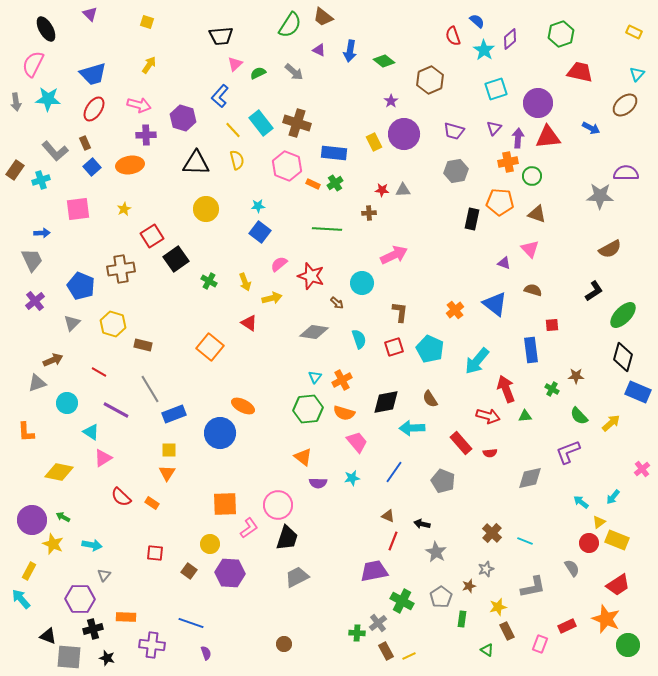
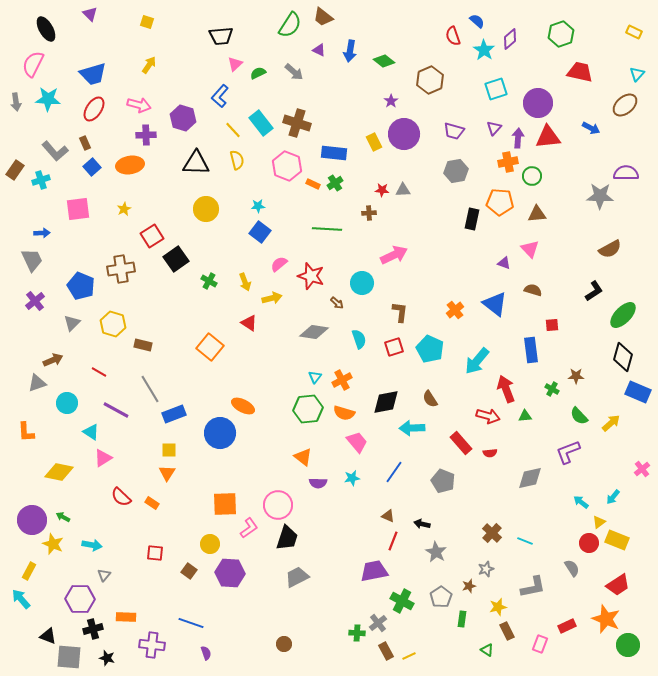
brown triangle at (537, 214): rotated 24 degrees counterclockwise
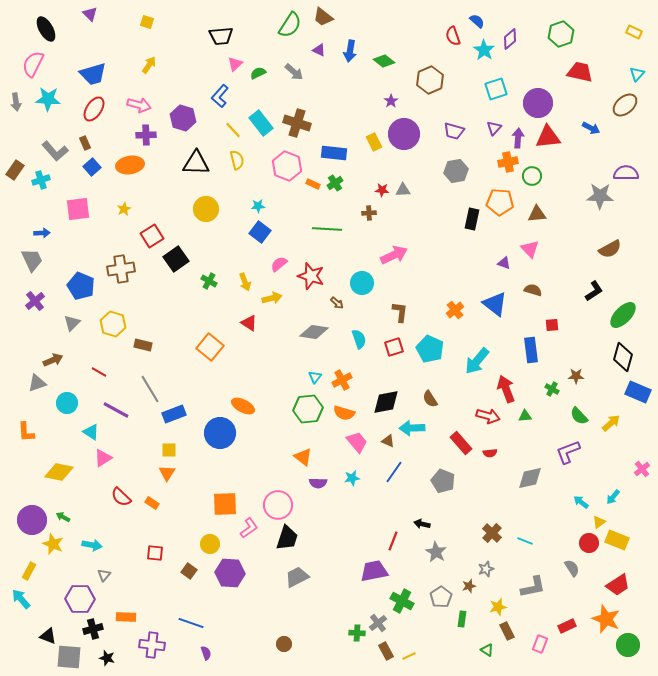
brown triangle at (388, 516): moved 75 px up
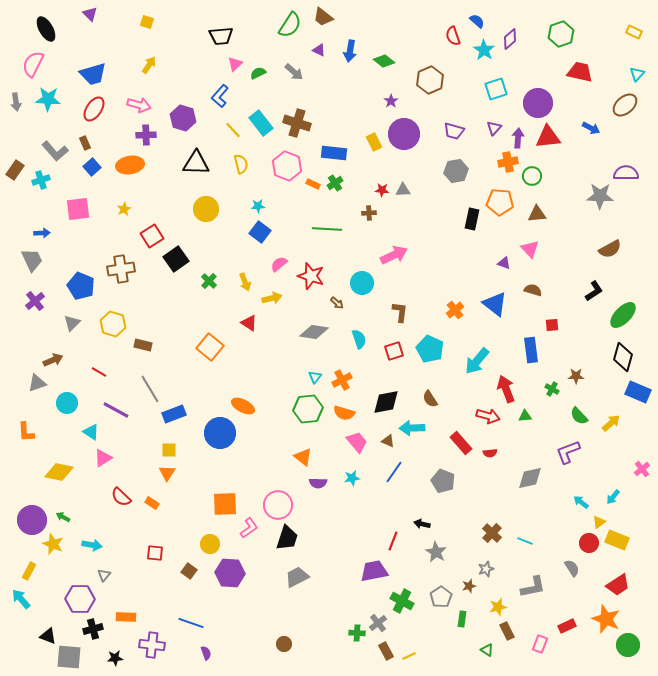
yellow semicircle at (237, 160): moved 4 px right, 4 px down
green cross at (209, 281): rotated 14 degrees clockwise
red square at (394, 347): moved 4 px down
black star at (107, 658): moved 8 px right; rotated 21 degrees counterclockwise
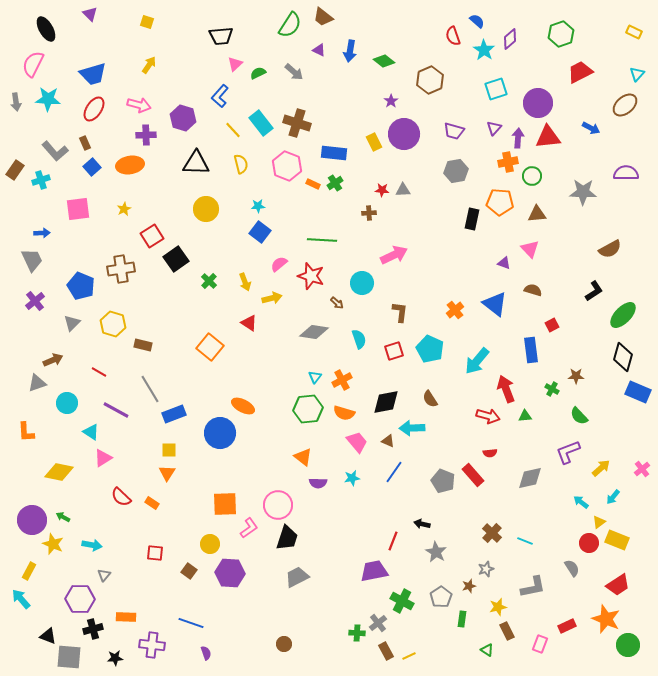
red trapezoid at (580, 72): rotated 40 degrees counterclockwise
gray star at (600, 196): moved 17 px left, 4 px up
green line at (327, 229): moved 5 px left, 11 px down
red square at (552, 325): rotated 24 degrees counterclockwise
yellow arrow at (611, 423): moved 10 px left, 45 px down
red rectangle at (461, 443): moved 12 px right, 32 px down
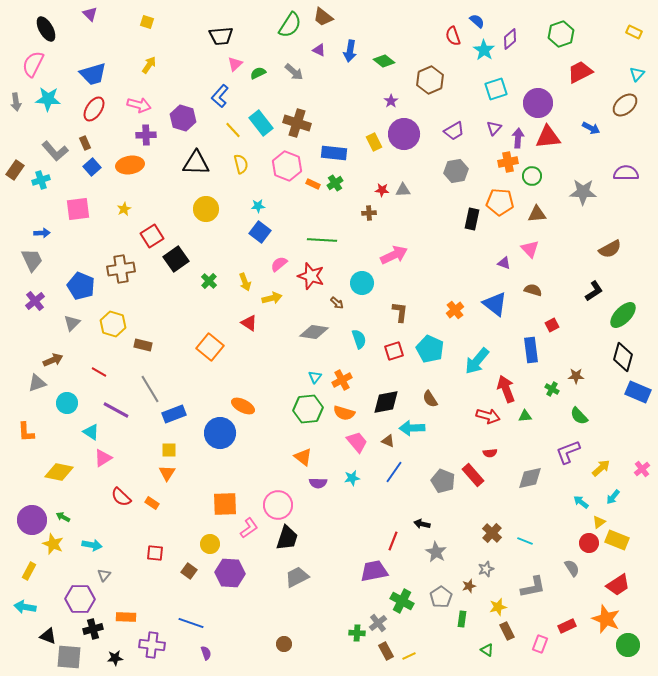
purple trapezoid at (454, 131): rotated 45 degrees counterclockwise
cyan arrow at (21, 599): moved 4 px right, 8 px down; rotated 40 degrees counterclockwise
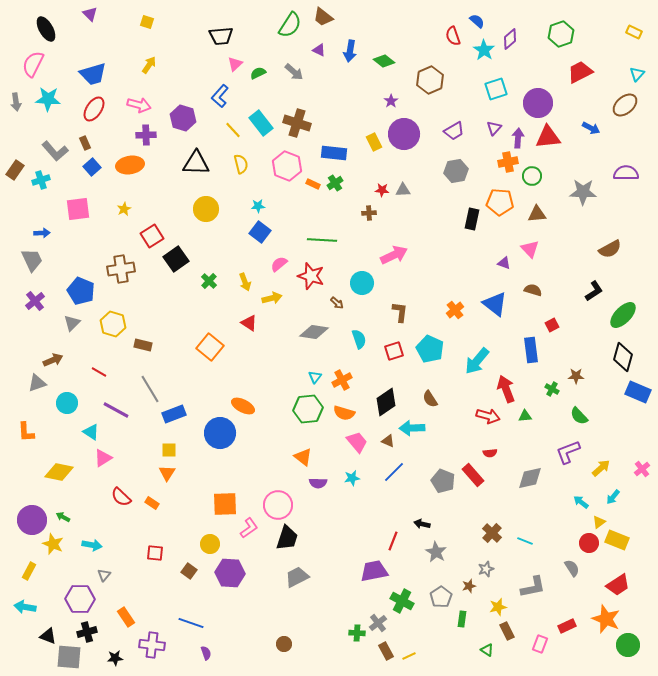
blue pentagon at (81, 286): moved 5 px down
black diamond at (386, 402): rotated 24 degrees counterclockwise
blue line at (394, 472): rotated 10 degrees clockwise
orange rectangle at (126, 617): rotated 54 degrees clockwise
black cross at (93, 629): moved 6 px left, 3 px down
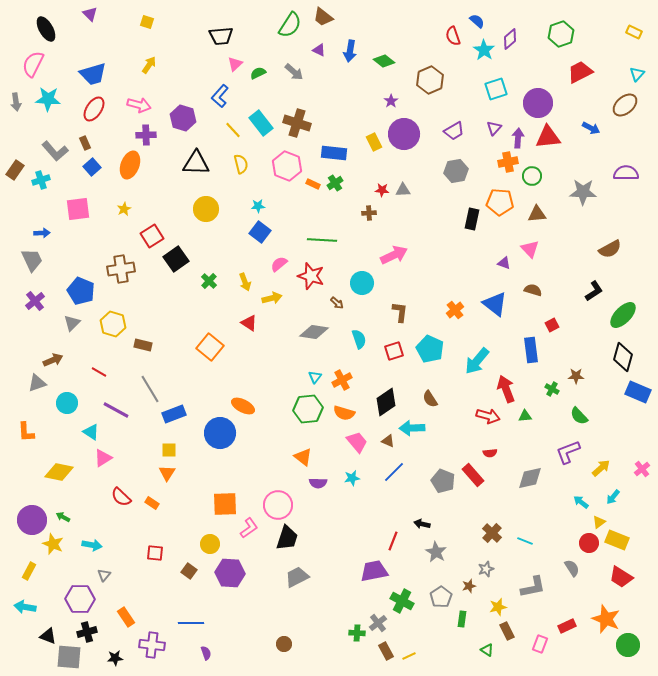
orange ellipse at (130, 165): rotated 60 degrees counterclockwise
red trapezoid at (618, 585): moved 3 px right, 8 px up; rotated 65 degrees clockwise
blue line at (191, 623): rotated 20 degrees counterclockwise
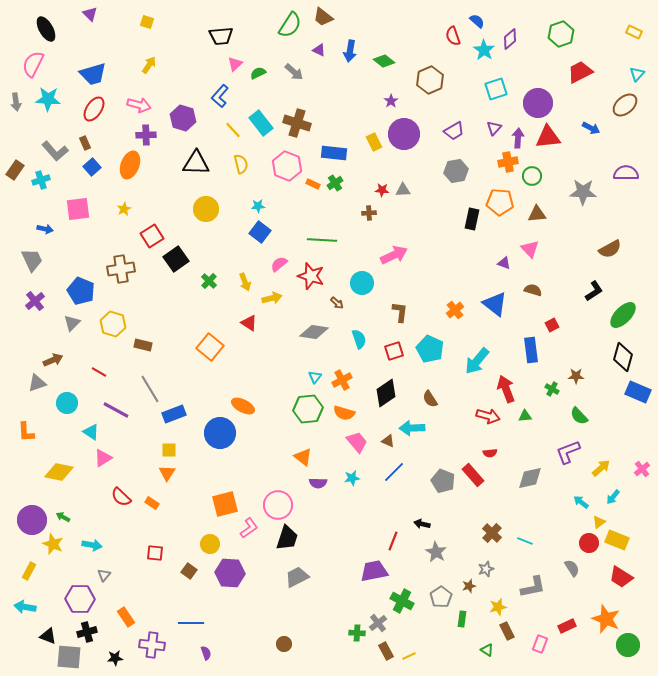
blue arrow at (42, 233): moved 3 px right, 4 px up; rotated 14 degrees clockwise
black diamond at (386, 402): moved 9 px up
orange square at (225, 504): rotated 12 degrees counterclockwise
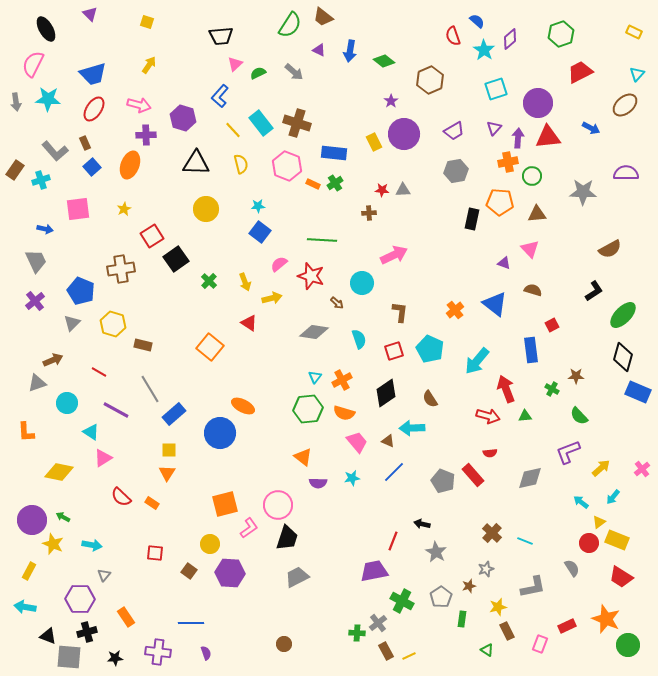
gray trapezoid at (32, 260): moved 4 px right, 1 px down
blue rectangle at (174, 414): rotated 20 degrees counterclockwise
purple cross at (152, 645): moved 6 px right, 7 px down
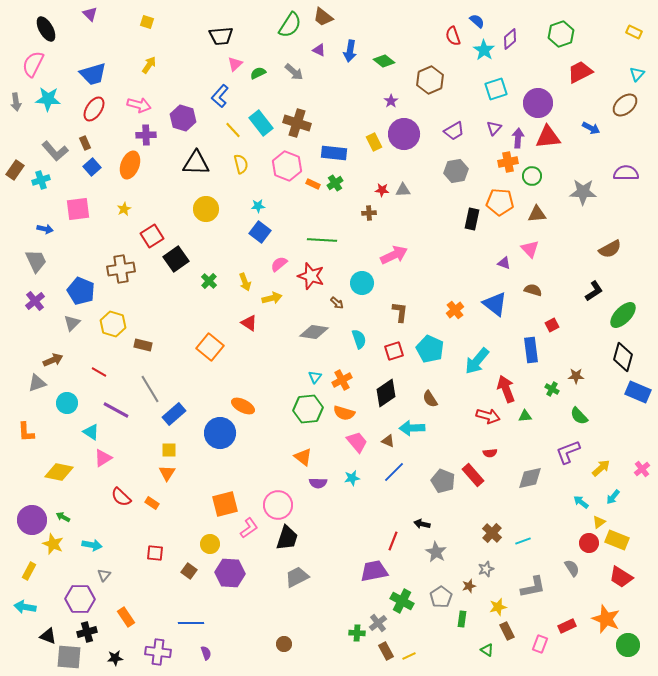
cyan line at (525, 541): moved 2 px left; rotated 42 degrees counterclockwise
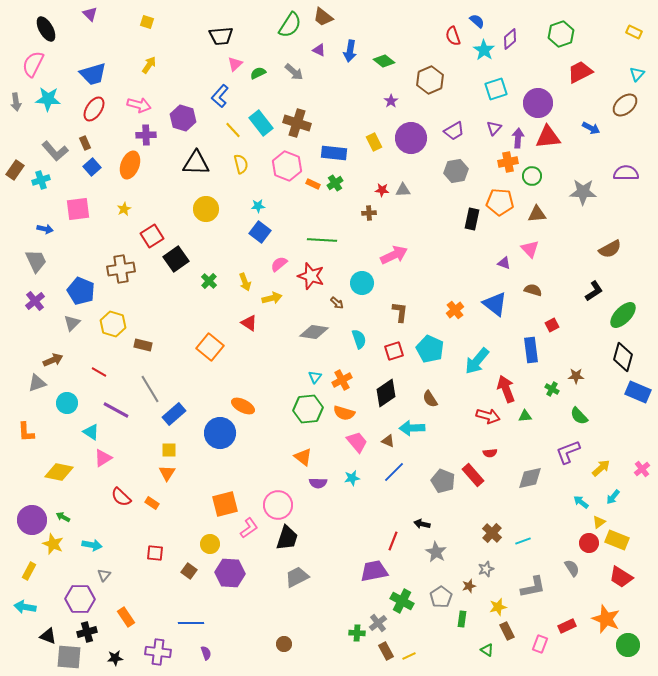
purple circle at (404, 134): moved 7 px right, 4 px down
